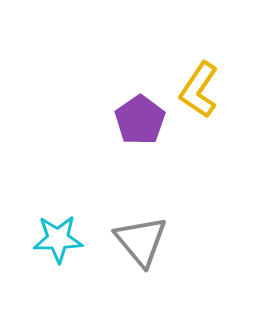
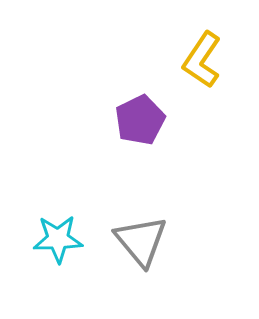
yellow L-shape: moved 3 px right, 30 px up
purple pentagon: rotated 9 degrees clockwise
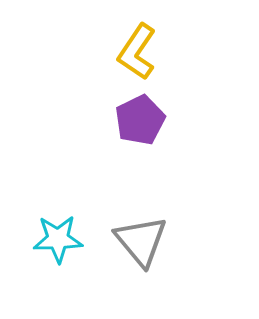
yellow L-shape: moved 65 px left, 8 px up
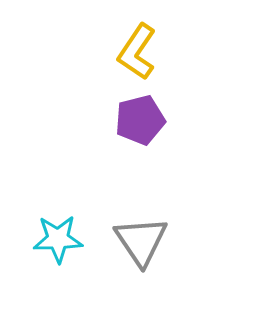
purple pentagon: rotated 12 degrees clockwise
gray triangle: rotated 6 degrees clockwise
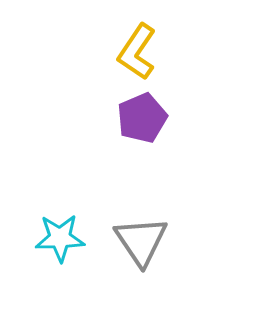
purple pentagon: moved 2 px right, 2 px up; rotated 9 degrees counterclockwise
cyan star: moved 2 px right, 1 px up
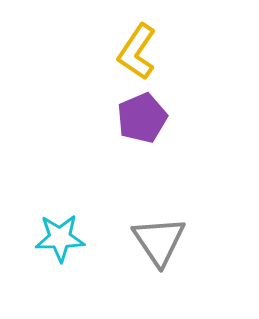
gray triangle: moved 18 px right
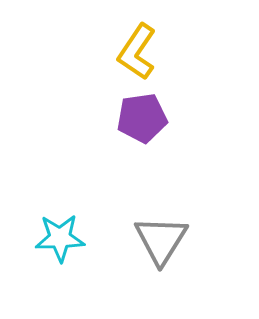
purple pentagon: rotated 15 degrees clockwise
gray triangle: moved 2 px right, 1 px up; rotated 6 degrees clockwise
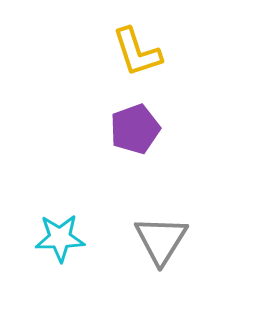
yellow L-shape: rotated 52 degrees counterclockwise
purple pentagon: moved 7 px left, 11 px down; rotated 12 degrees counterclockwise
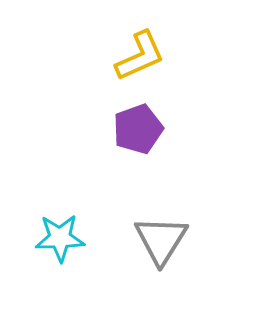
yellow L-shape: moved 3 px right, 4 px down; rotated 96 degrees counterclockwise
purple pentagon: moved 3 px right
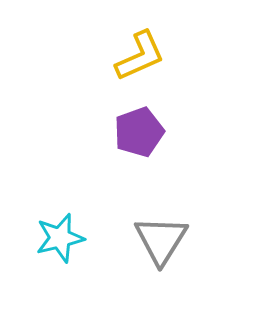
purple pentagon: moved 1 px right, 3 px down
cyan star: rotated 12 degrees counterclockwise
